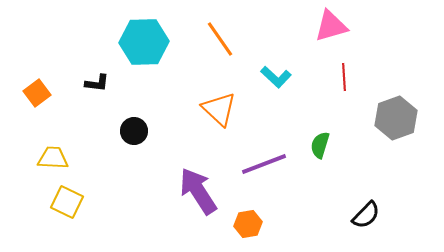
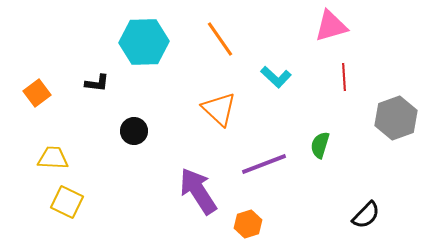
orange hexagon: rotated 8 degrees counterclockwise
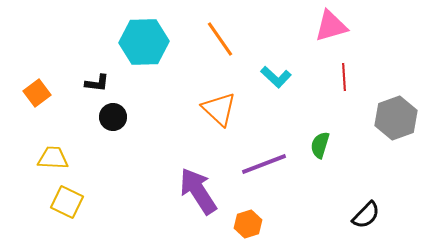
black circle: moved 21 px left, 14 px up
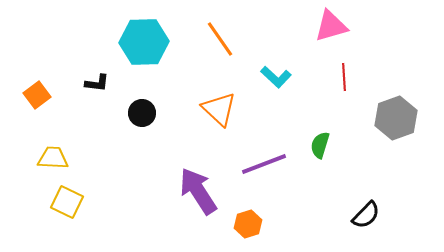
orange square: moved 2 px down
black circle: moved 29 px right, 4 px up
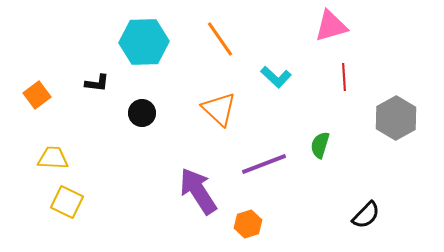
gray hexagon: rotated 9 degrees counterclockwise
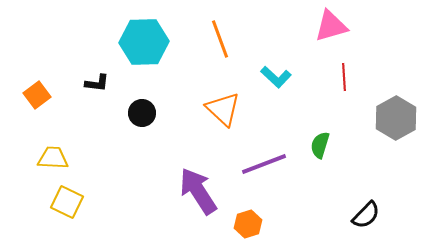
orange line: rotated 15 degrees clockwise
orange triangle: moved 4 px right
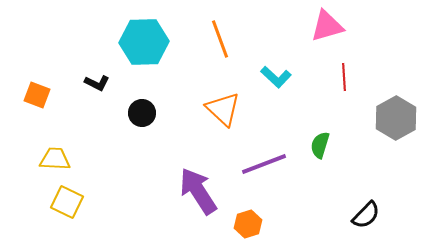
pink triangle: moved 4 px left
black L-shape: rotated 20 degrees clockwise
orange square: rotated 32 degrees counterclockwise
yellow trapezoid: moved 2 px right, 1 px down
